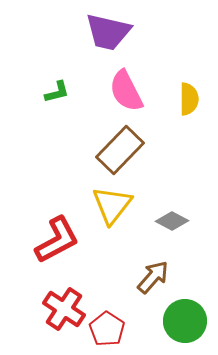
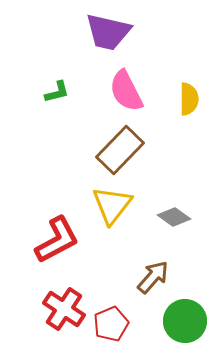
gray diamond: moved 2 px right, 4 px up; rotated 8 degrees clockwise
red pentagon: moved 4 px right, 5 px up; rotated 16 degrees clockwise
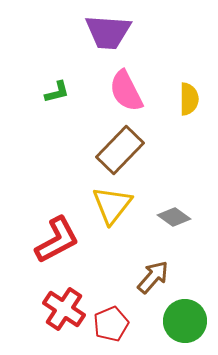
purple trapezoid: rotated 9 degrees counterclockwise
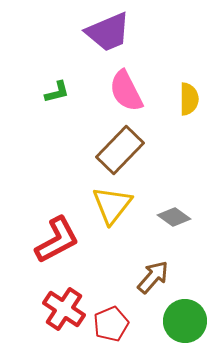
purple trapezoid: rotated 27 degrees counterclockwise
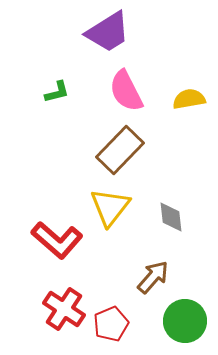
purple trapezoid: rotated 9 degrees counterclockwise
yellow semicircle: rotated 100 degrees counterclockwise
yellow triangle: moved 2 px left, 2 px down
gray diamond: moved 3 px left; rotated 48 degrees clockwise
red L-shape: rotated 69 degrees clockwise
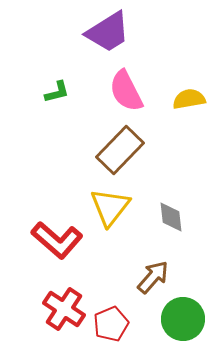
green circle: moved 2 px left, 2 px up
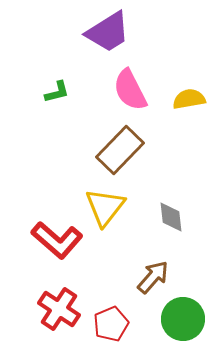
pink semicircle: moved 4 px right, 1 px up
yellow triangle: moved 5 px left
red cross: moved 5 px left
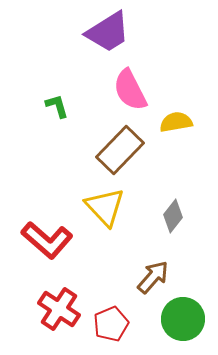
green L-shape: moved 14 px down; rotated 92 degrees counterclockwise
yellow semicircle: moved 13 px left, 23 px down
yellow triangle: rotated 21 degrees counterclockwise
gray diamond: moved 2 px right, 1 px up; rotated 44 degrees clockwise
red L-shape: moved 10 px left
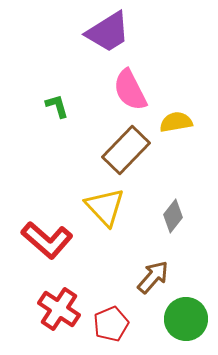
brown rectangle: moved 6 px right
green circle: moved 3 px right
